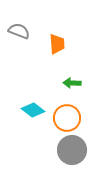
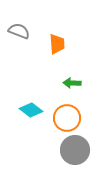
cyan diamond: moved 2 px left
gray circle: moved 3 px right
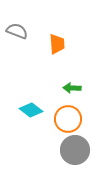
gray semicircle: moved 2 px left
green arrow: moved 5 px down
orange circle: moved 1 px right, 1 px down
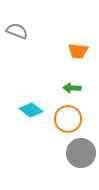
orange trapezoid: moved 21 px right, 7 px down; rotated 100 degrees clockwise
gray circle: moved 6 px right, 3 px down
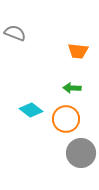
gray semicircle: moved 2 px left, 2 px down
orange circle: moved 2 px left
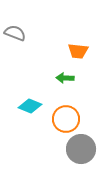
green arrow: moved 7 px left, 10 px up
cyan diamond: moved 1 px left, 4 px up; rotated 15 degrees counterclockwise
gray circle: moved 4 px up
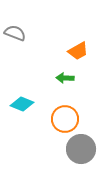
orange trapezoid: rotated 35 degrees counterclockwise
cyan diamond: moved 8 px left, 2 px up
orange circle: moved 1 px left
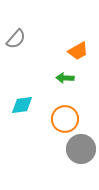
gray semicircle: moved 1 px right, 6 px down; rotated 110 degrees clockwise
cyan diamond: moved 1 px down; rotated 30 degrees counterclockwise
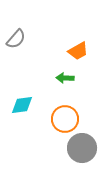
gray circle: moved 1 px right, 1 px up
